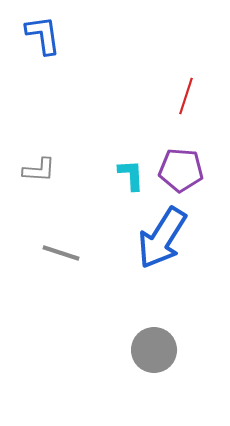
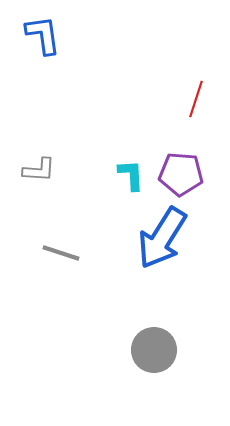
red line: moved 10 px right, 3 px down
purple pentagon: moved 4 px down
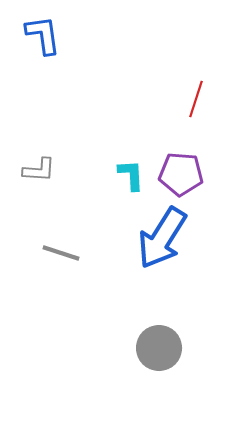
gray circle: moved 5 px right, 2 px up
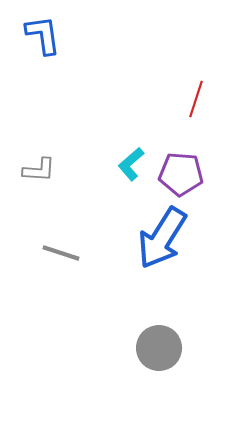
cyan L-shape: moved 11 px up; rotated 128 degrees counterclockwise
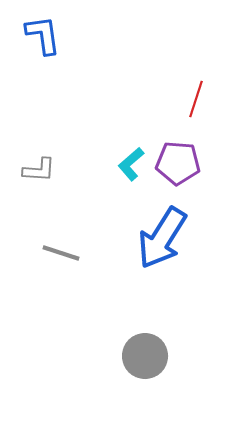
purple pentagon: moved 3 px left, 11 px up
gray circle: moved 14 px left, 8 px down
